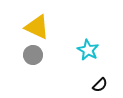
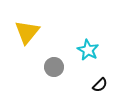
yellow triangle: moved 10 px left, 5 px down; rotated 44 degrees clockwise
gray circle: moved 21 px right, 12 px down
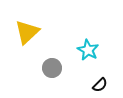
yellow triangle: rotated 8 degrees clockwise
gray circle: moved 2 px left, 1 px down
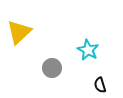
yellow triangle: moved 8 px left
black semicircle: rotated 119 degrees clockwise
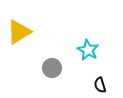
yellow triangle: rotated 12 degrees clockwise
